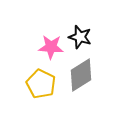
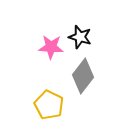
gray diamond: moved 2 px right, 1 px down; rotated 20 degrees counterclockwise
yellow pentagon: moved 8 px right, 21 px down
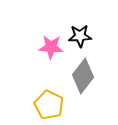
black star: moved 1 px up; rotated 20 degrees counterclockwise
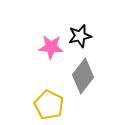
black star: rotated 10 degrees counterclockwise
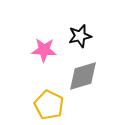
pink star: moved 7 px left, 3 px down
gray diamond: rotated 36 degrees clockwise
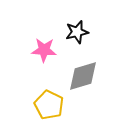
black star: moved 3 px left, 4 px up
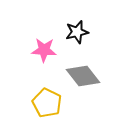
gray diamond: rotated 68 degrees clockwise
yellow pentagon: moved 2 px left, 2 px up
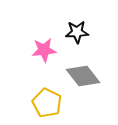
black star: rotated 10 degrees clockwise
pink star: rotated 10 degrees counterclockwise
